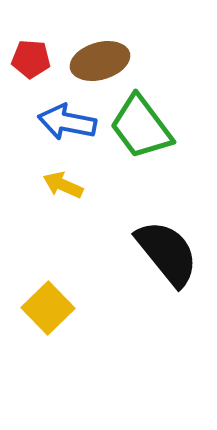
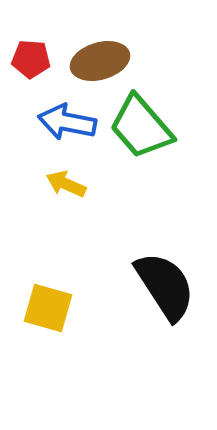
green trapezoid: rotated 4 degrees counterclockwise
yellow arrow: moved 3 px right, 1 px up
black semicircle: moved 2 px left, 33 px down; rotated 6 degrees clockwise
yellow square: rotated 30 degrees counterclockwise
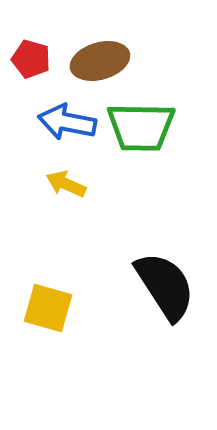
red pentagon: rotated 12 degrees clockwise
green trapezoid: rotated 48 degrees counterclockwise
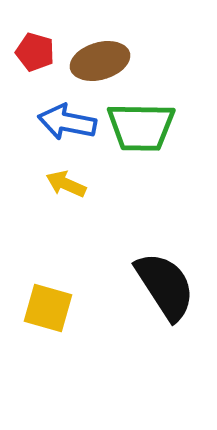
red pentagon: moved 4 px right, 7 px up
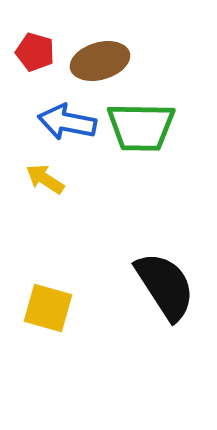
yellow arrow: moved 21 px left, 5 px up; rotated 9 degrees clockwise
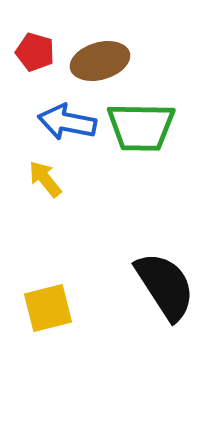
yellow arrow: rotated 18 degrees clockwise
yellow square: rotated 30 degrees counterclockwise
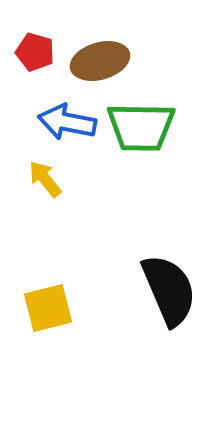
black semicircle: moved 4 px right, 4 px down; rotated 10 degrees clockwise
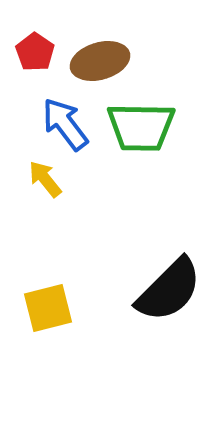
red pentagon: rotated 18 degrees clockwise
blue arrow: moved 2 px left, 2 px down; rotated 42 degrees clockwise
black semicircle: rotated 68 degrees clockwise
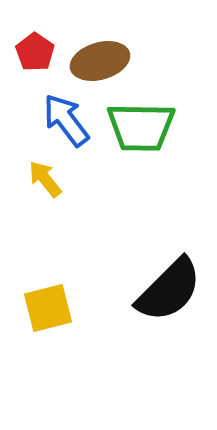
blue arrow: moved 1 px right, 4 px up
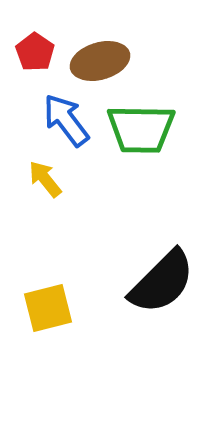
green trapezoid: moved 2 px down
black semicircle: moved 7 px left, 8 px up
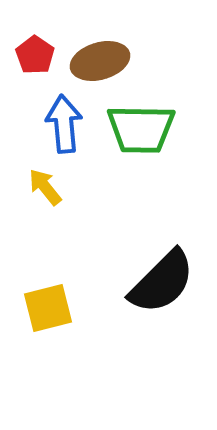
red pentagon: moved 3 px down
blue arrow: moved 2 px left, 4 px down; rotated 32 degrees clockwise
yellow arrow: moved 8 px down
